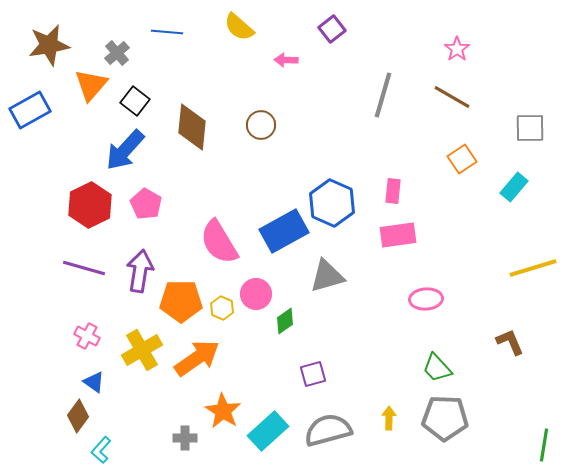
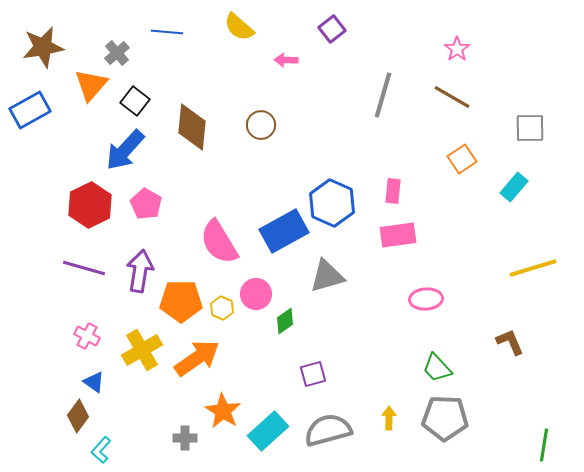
brown star at (49, 45): moved 6 px left, 2 px down
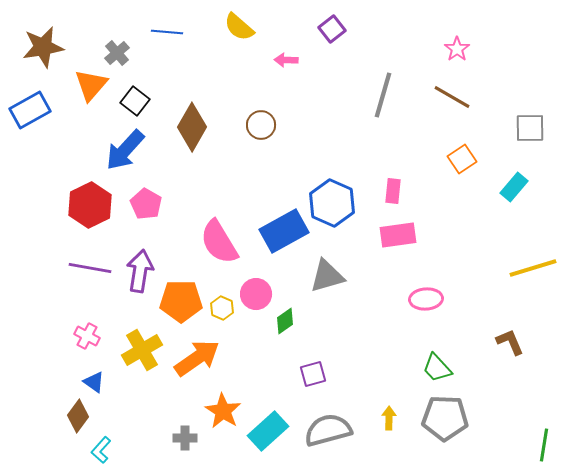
brown diamond at (192, 127): rotated 24 degrees clockwise
purple line at (84, 268): moved 6 px right; rotated 6 degrees counterclockwise
